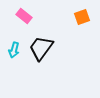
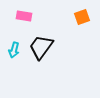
pink rectangle: rotated 28 degrees counterclockwise
black trapezoid: moved 1 px up
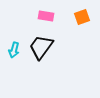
pink rectangle: moved 22 px right
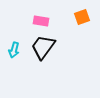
pink rectangle: moved 5 px left, 5 px down
black trapezoid: moved 2 px right
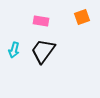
black trapezoid: moved 4 px down
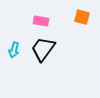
orange square: rotated 35 degrees clockwise
black trapezoid: moved 2 px up
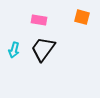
pink rectangle: moved 2 px left, 1 px up
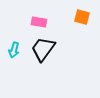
pink rectangle: moved 2 px down
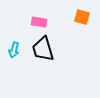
black trapezoid: rotated 52 degrees counterclockwise
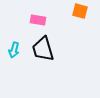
orange square: moved 2 px left, 6 px up
pink rectangle: moved 1 px left, 2 px up
